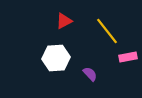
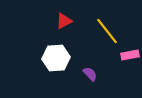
pink rectangle: moved 2 px right, 2 px up
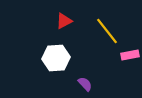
purple semicircle: moved 5 px left, 10 px down
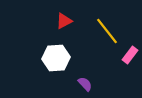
pink rectangle: rotated 42 degrees counterclockwise
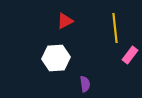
red triangle: moved 1 px right
yellow line: moved 8 px right, 3 px up; rotated 32 degrees clockwise
purple semicircle: rotated 35 degrees clockwise
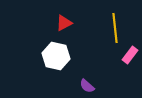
red triangle: moved 1 px left, 2 px down
white hexagon: moved 2 px up; rotated 16 degrees clockwise
purple semicircle: moved 2 px right, 2 px down; rotated 140 degrees clockwise
